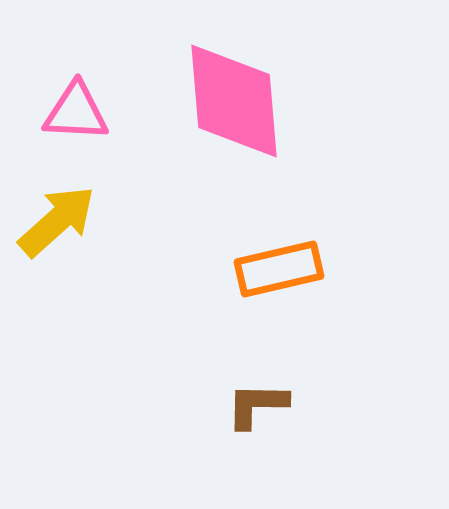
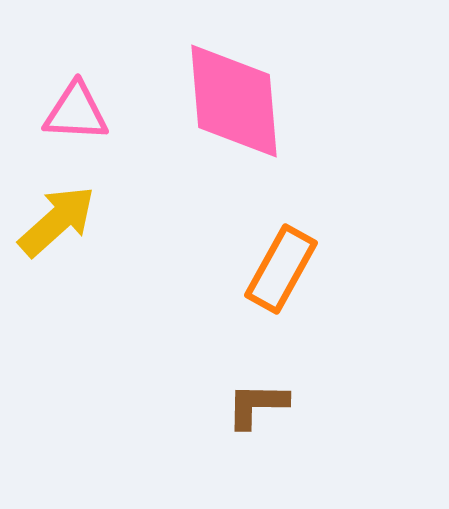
orange rectangle: moved 2 px right; rotated 48 degrees counterclockwise
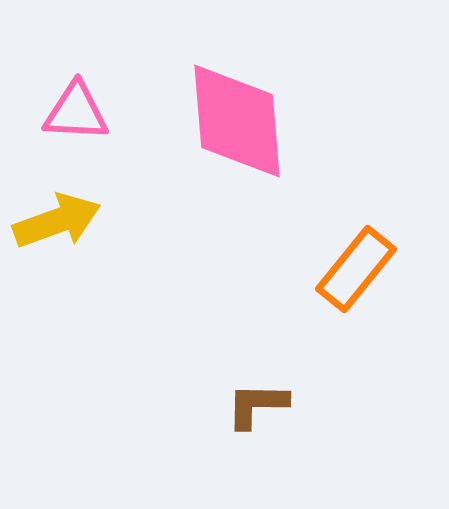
pink diamond: moved 3 px right, 20 px down
yellow arrow: rotated 22 degrees clockwise
orange rectangle: moved 75 px right; rotated 10 degrees clockwise
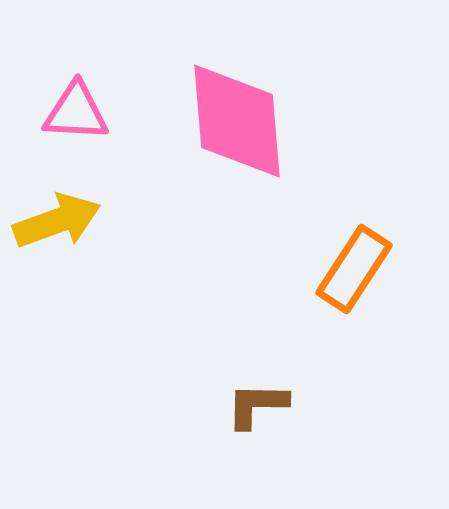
orange rectangle: moved 2 px left; rotated 6 degrees counterclockwise
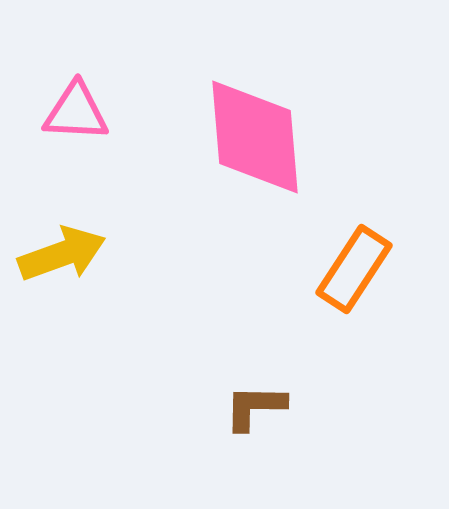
pink diamond: moved 18 px right, 16 px down
yellow arrow: moved 5 px right, 33 px down
brown L-shape: moved 2 px left, 2 px down
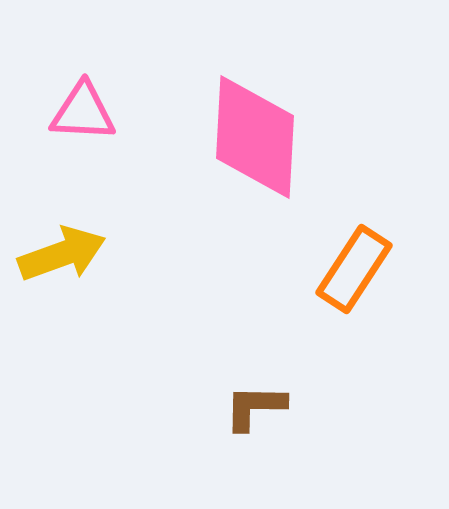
pink triangle: moved 7 px right
pink diamond: rotated 8 degrees clockwise
